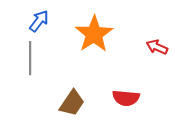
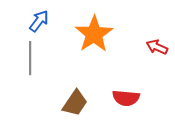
brown trapezoid: moved 3 px right
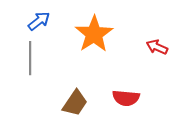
blue arrow: rotated 15 degrees clockwise
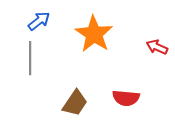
orange star: rotated 6 degrees counterclockwise
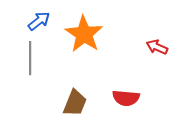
orange star: moved 10 px left
brown trapezoid: rotated 12 degrees counterclockwise
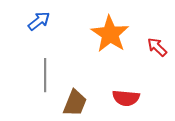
orange star: moved 26 px right
red arrow: rotated 20 degrees clockwise
gray line: moved 15 px right, 17 px down
